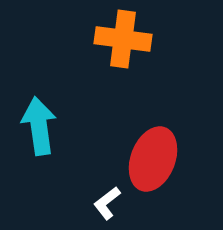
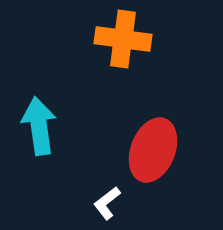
red ellipse: moved 9 px up
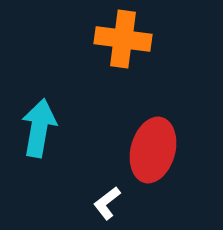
cyan arrow: moved 2 px down; rotated 18 degrees clockwise
red ellipse: rotated 6 degrees counterclockwise
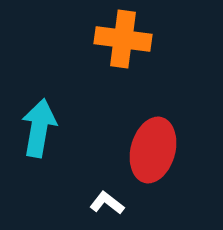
white L-shape: rotated 76 degrees clockwise
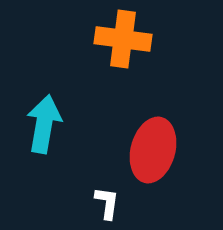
cyan arrow: moved 5 px right, 4 px up
white L-shape: rotated 60 degrees clockwise
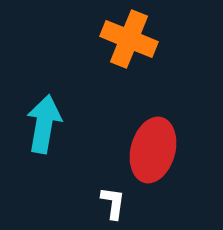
orange cross: moved 6 px right; rotated 14 degrees clockwise
white L-shape: moved 6 px right
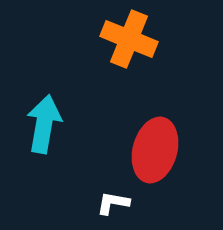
red ellipse: moved 2 px right
white L-shape: rotated 88 degrees counterclockwise
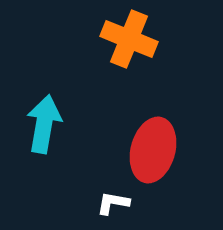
red ellipse: moved 2 px left
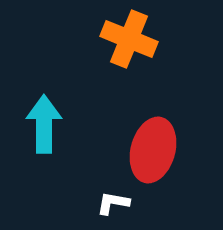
cyan arrow: rotated 10 degrees counterclockwise
